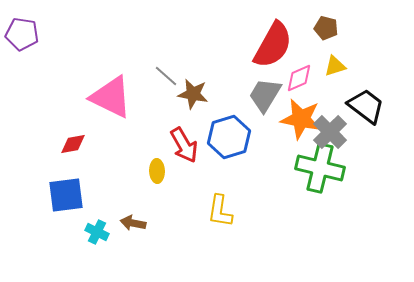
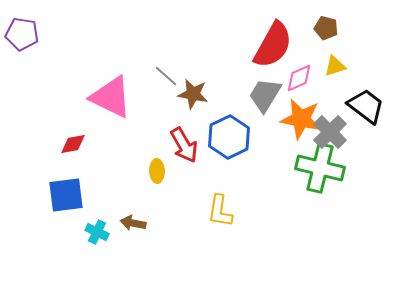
blue hexagon: rotated 9 degrees counterclockwise
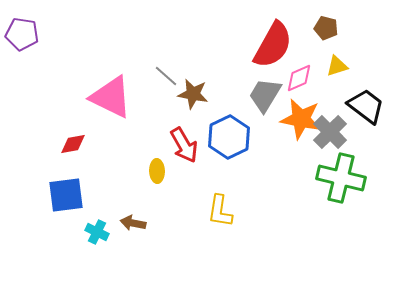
yellow triangle: moved 2 px right
green cross: moved 21 px right, 10 px down
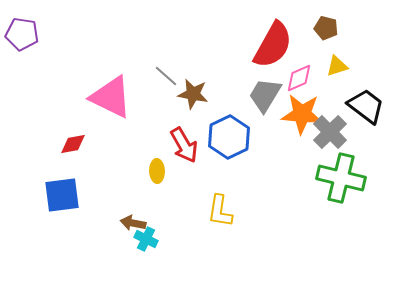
orange star: moved 1 px right, 5 px up; rotated 6 degrees counterclockwise
blue square: moved 4 px left
cyan cross: moved 49 px right, 7 px down
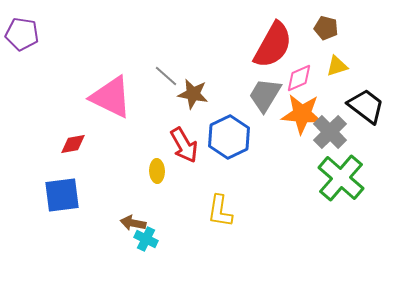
green cross: rotated 27 degrees clockwise
